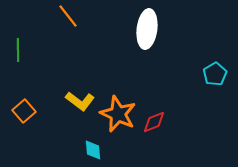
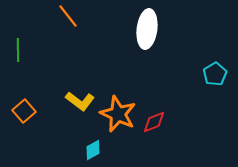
cyan diamond: rotated 65 degrees clockwise
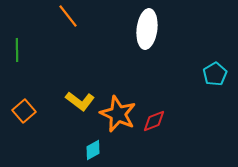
green line: moved 1 px left
red diamond: moved 1 px up
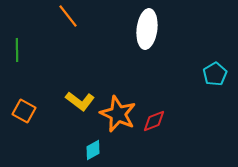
orange square: rotated 20 degrees counterclockwise
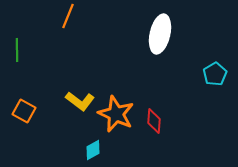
orange line: rotated 60 degrees clockwise
white ellipse: moved 13 px right, 5 px down; rotated 6 degrees clockwise
orange star: moved 2 px left
red diamond: rotated 65 degrees counterclockwise
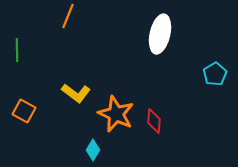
yellow L-shape: moved 4 px left, 8 px up
cyan diamond: rotated 30 degrees counterclockwise
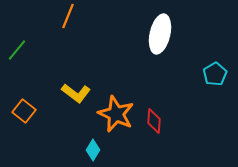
green line: rotated 40 degrees clockwise
orange square: rotated 10 degrees clockwise
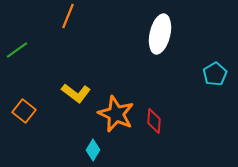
green line: rotated 15 degrees clockwise
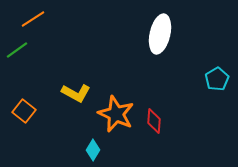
orange line: moved 35 px left, 3 px down; rotated 35 degrees clockwise
cyan pentagon: moved 2 px right, 5 px down
yellow L-shape: rotated 8 degrees counterclockwise
